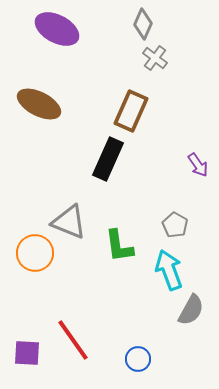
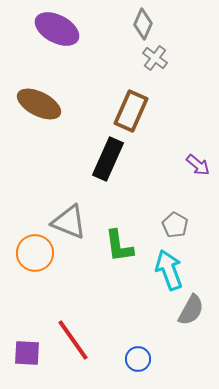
purple arrow: rotated 15 degrees counterclockwise
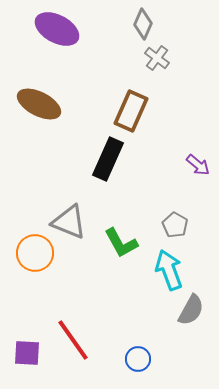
gray cross: moved 2 px right
green L-shape: moved 2 px right, 3 px up; rotated 21 degrees counterclockwise
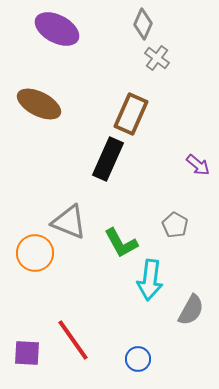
brown rectangle: moved 3 px down
cyan arrow: moved 19 px left, 10 px down; rotated 153 degrees counterclockwise
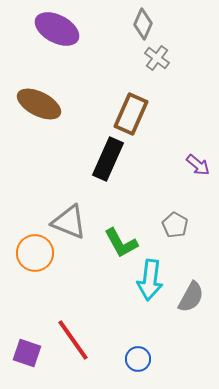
gray semicircle: moved 13 px up
purple square: rotated 16 degrees clockwise
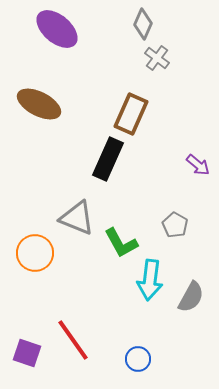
purple ellipse: rotated 12 degrees clockwise
gray triangle: moved 8 px right, 4 px up
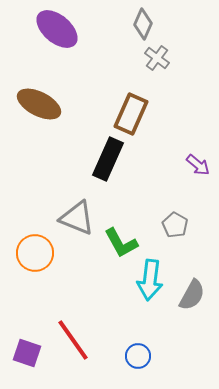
gray semicircle: moved 1 px right, 2 px up
blue circle: moved 3 px up
